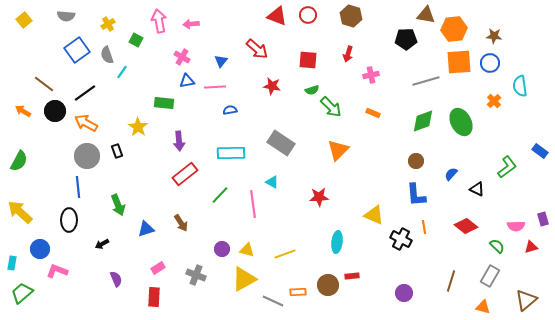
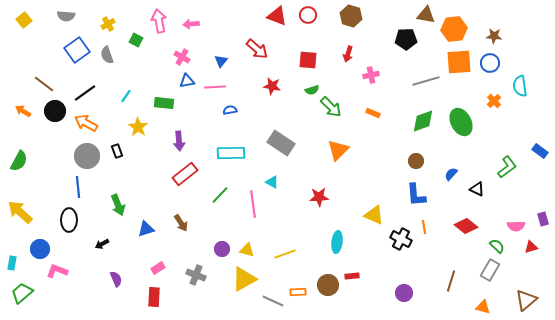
cyan line at (122, 72): moved 4 px right, 24 px down
gray rectangle at (490, 276): moved 6 px up
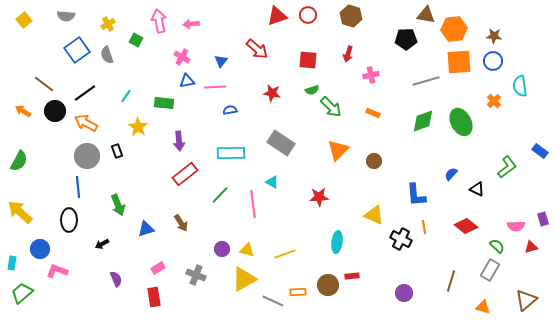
red triangle at (277, 16): rotated 40 degrees counterclockwise
blue circle at (490, 63): moved 3 px right, 2 px up
red star at (272, 86): moved 7 px down
brown circle at (416, 161): moved 42 px left
red rectangle at (154, 297): rotated 12 degrees counterclockwise
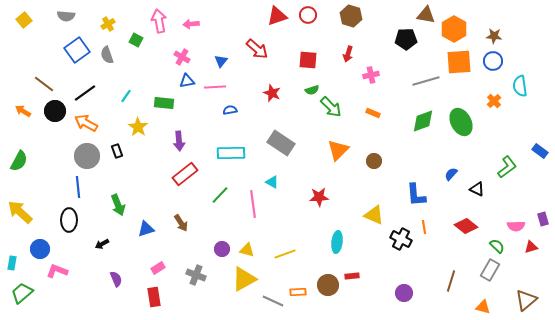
orange hexagon at (454, 29): rotated 25 degrees counterclockwise
red star at (272, 93): rotated 12 degrees clockwise
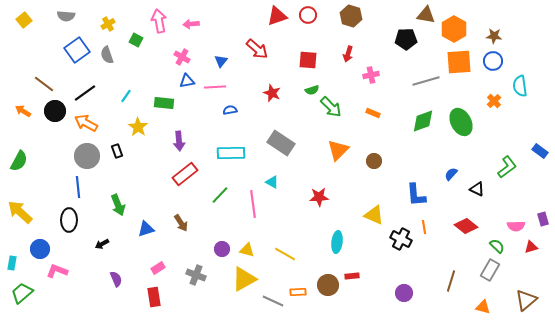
yellow line at (285, 254): rotated 50 degrees clockwise
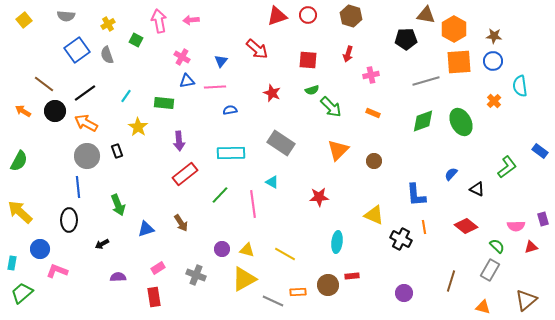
pink arrow at (191, 24): moved 4 px up
purple semicircle at (116, 279): moved 2 px right, 2 px up; rotated 70 degrees counterclockwise
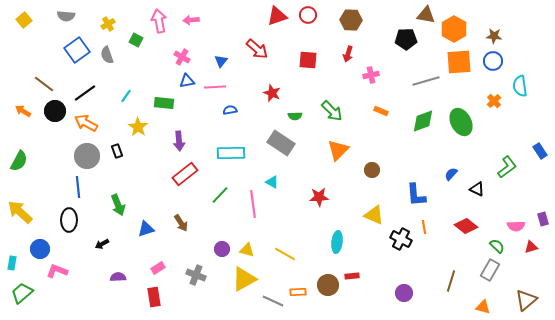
brown hexagon at (351, 16): moved 4 px down; rotated 15 degrees counterclockwise
green semicircle at (312, 90): moved 17 px left, 26 px down; rotated 16 degrees clockwise
green arrow at (331, 107): moved 1 px right, 4 px down
orange rectangle at (373, 113): moved 8 px right, 2 px up
blue rectangle at (540, 151): rotated 21 degrees clockwise
brown circle at (374, 161): moved 2 px left, 9 px down
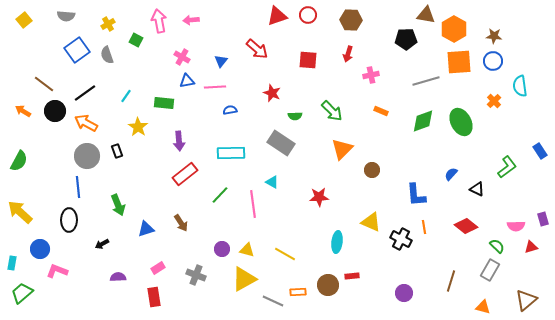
orange triangle at (338, 150): moved 4 px right, 1 px up
yellow triangle at (374, 215): moved 3 px left, 7 px down
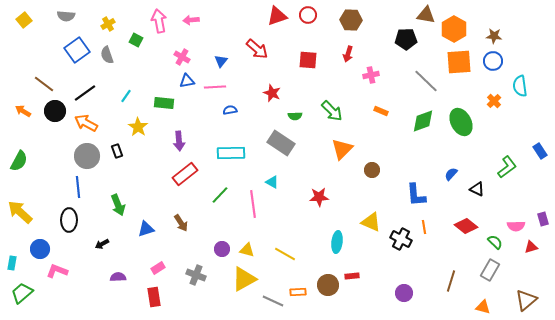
gray line at (426, 81): rotated 60 degrees clockwise
green semicircle at (497, 246): moved 2 px left, 4 px up
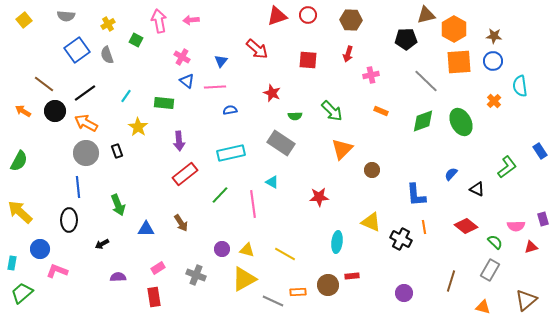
brown triangle at (426, 15): rotated 24 degrees counterclockwise
blue triangle at (187, 81): rotated 49 degrees clockwise
cyan rectangle at (231, 153): rotated 12 degrees counterclockwise
gray circle at (87, 156): moved 1 px left, 3 px up
blue triangle at (146, 229): rotated 18 degrees clockwise
